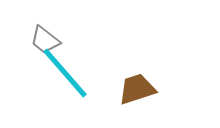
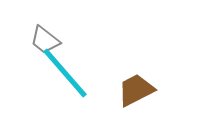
brown trapezoid: moved 1 px left, 1 px down; rotated 9 degrees counterclockwise
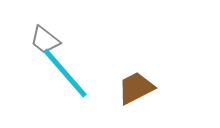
brown trapezoid: moved 2 px up
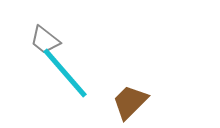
brown trapezoid: moved 6 px left, 14 px down; rotated 18 degrees counterclockwise
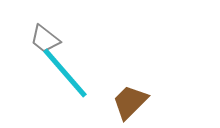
gray trapezoid: moved 1 px up
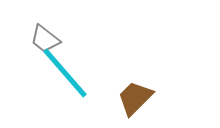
brown trapezoid: moved 5 px right, 4 px up
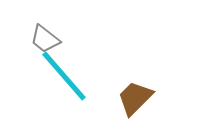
cyan line: moved 1 px left, 3 px down
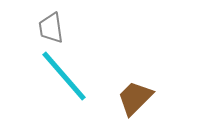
gray trapezoid: moved 6 px right, 11 px up; rotated 44 degrees clockwise
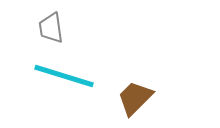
cyan line: rotated 32 degrees counterclockwise
